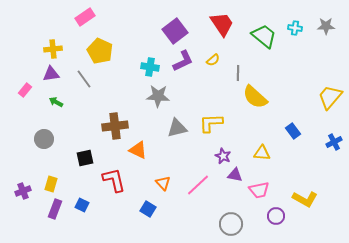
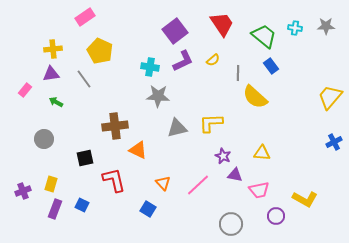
blue rectangle at (293, 131): moved 22 px left, 65 px up
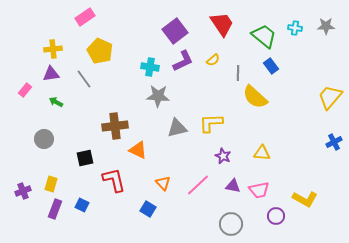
purple triangle at (235, 175): moved 2 px left, 11 px down
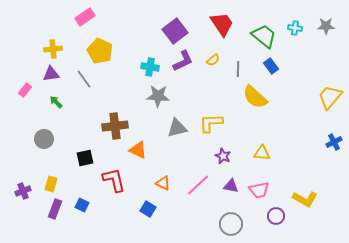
gray line at (238, 73): moved 4 px up
green arrow at (56, 102): rotated 16 degrees clockwise
orange triangle at (163, 183): rotated 21 degrees counterclockwise
purple triangle at (233, 186): moved 2 px left
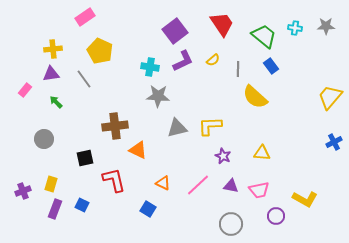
yellow L-shape at (211, 123): moved 1 px left, 3 px down
